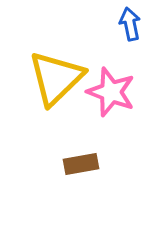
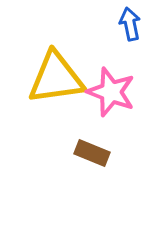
yellow triangle: rotated 36 degrees clockwise
brown rectangle: moved 11 px right, 11 px up; rotated 32 degrees clockwise
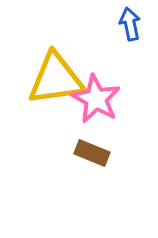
yellow triangle: moved 1 px down
pink star: moved 15 px left, 7 px down; rotated 9 degrees clockwise
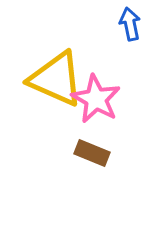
yellow triangle: rotated 32 degrees clockwise
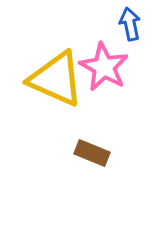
pink star: moved 8 px right, 32 px up
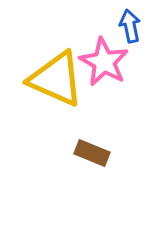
blue arrow: moved 2 px down
pink star: moved 5 px up
